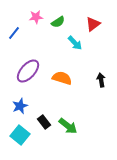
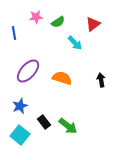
blue line: rotated 48 degrees counterclockwise
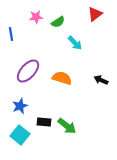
red triangle: moved 2 px right, 10 px up
blue line: moved 3 px left, 1 px down
black arrow: rotated 56 degrees counterclockwise
black rectangle: rotated 48 degrees counterclockwise
green arrow: moved 1 px left
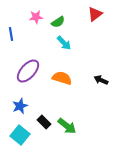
cyan arrow: moved 11 px left
black rectangle: rotated 40 degrees clockwise
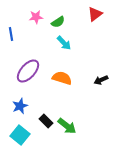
black arrow: rotated 48 degrees counterclockwise
black rectangle: moved 2 px right, 1 px up
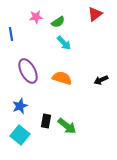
purple ellipse: rotated 70 degrees counterclockwise
black rectangle: rotated 56 degrees clockwise
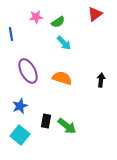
black arrow: rotated 120 degrees clockwise
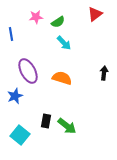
black arrow: moved 3 px right, 7 px up
blue star: moved 5 px left, 10 px up
